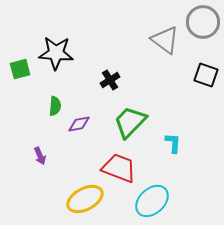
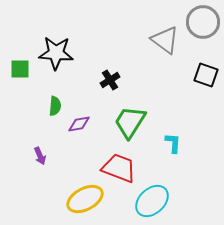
green square: rotated 15 degrees clockwise
green trapezoid: rotated 12 degrees counterclockwise
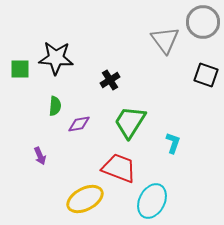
gray triangle: rotated 16 degrees clockwise
black star: moved 5 px down
cyan L-shape: rotated 15 degrees clockwise
cyan ellipse: rotated 20 degrees counterclockwise
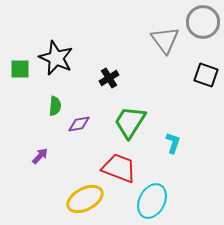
black star: rotated 20 degrees clockwise
black cross: moved 1 px left, 2 px up
purple arrow: rotated 114 degrees counterclockwise
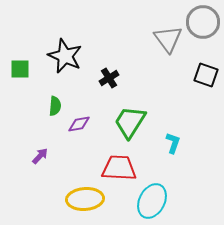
gray triangle: moved 3 px right, 1 px up
black star: moved 9 px right, 2 px up
red trapezoid: rotated 18 degrees counterclockwise
yellow ellipse: rotated 24 degrees clockwise
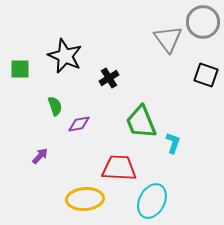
green semicircle: rotated 24 degrees counterclockwise
green trapezoid: moved 11 px right; rotated 54 degrees counterclockwise
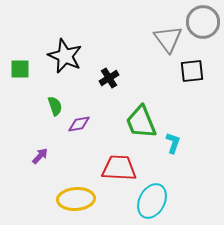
black square: moved 14 px left, 4 px up; rotated 25 degrees counterclockwise
yellow ellipse: moved 9 px left
